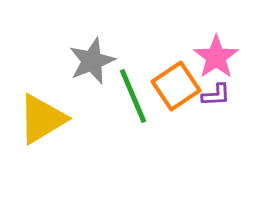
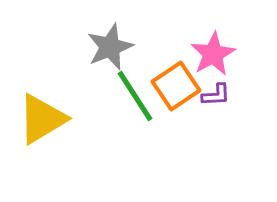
pink star: moved 3 px left, 3 px up; rotated 6 degrees clockwise
gray star: moved 18 px right, 14 px up
green line: moved 2 px right; rotated 10 degrees counterclockwise
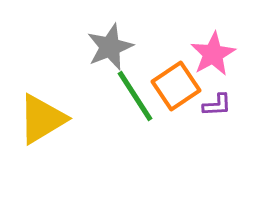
purple L-shape: moved 1 px right, 10 px down
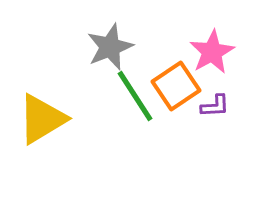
pink star: moved 1 px left, 2 px up
purple L-shape: moved 2 px left, 1 px down
